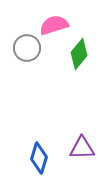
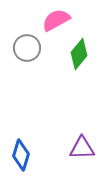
pink semicircle: moved 2 px right, 5 px up; rotated 12 degrees counterclockwise
blue diamond: moved 18 px left, 3 px up
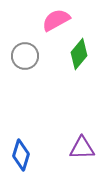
gray circle: moved 2 px left, 8 px down
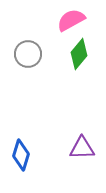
pink semicircle: moved 15 px right
gray circle: moved 3 px right, 2 px up
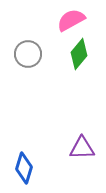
blue diamond: moved 3 px right, 13 px down
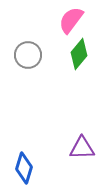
pink semicircle: rotated 24 degrees counterclockwise
gray circle: moved 1 px down
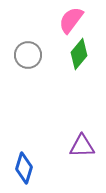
purple triangle: moved 2 px up
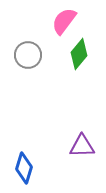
pink semicircle: moved 7 px left, 1 px down
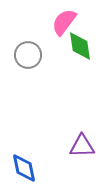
pink semicircle: moved 1 px down
green diamond: moved 1 px right, 8 px up; rotated 48 degrees counterclockwise
blue diamond: rotated 28 degrees counterclockwise
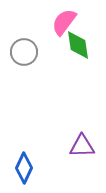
green diamond: moved 2 px left, 1 px up
gray circle: moved 4 px left, 3 px up
blue diamond: rotated 36 degrees clockwise
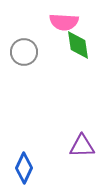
pink semicircle: rotated 124 degrees counterclockwise
